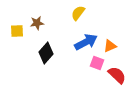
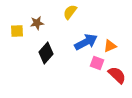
yellow semicircle: moved 8 px left, 1 px up
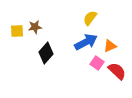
yellow semicircle: moved 20 px right, 6 px down
brown star: moved 2 px left, 4 px down
pink square: rotated 16 degrees clockwise
red semicircle: moved 4 px up
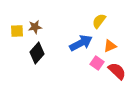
yellow semicircle: moved 9 px right, 3 px down
blue arrow: moved 5 px left, 1 px down
black diamond: moved 9 px left
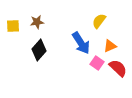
brown star: moved 2 px right, 5 px up
yellow square: moved 4 px left, 5 px up
blue arrow: rotated 85 degrees clockwise
black diamond: moved 2 px right, 3 px up
red semicircle: moved 1 px right, 3 px up
